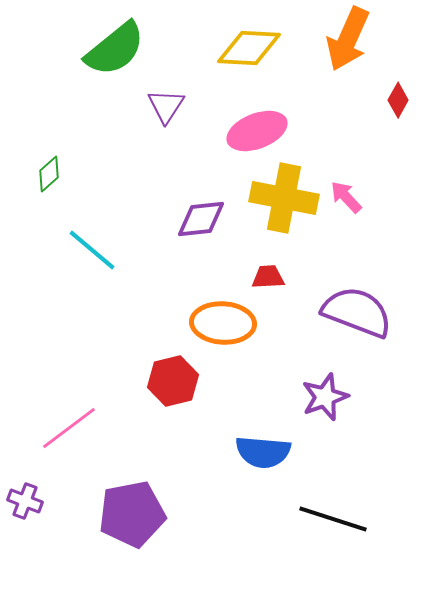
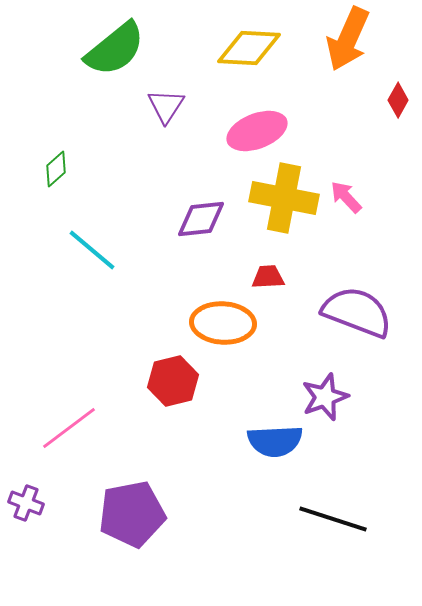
green diamond: moved 7 px right, 5 px up
blue semicircle: moved 12 px right, 11 px up; rotated 8 degrees counterclockwise
purple cross: moved 1 px right, 2 px down
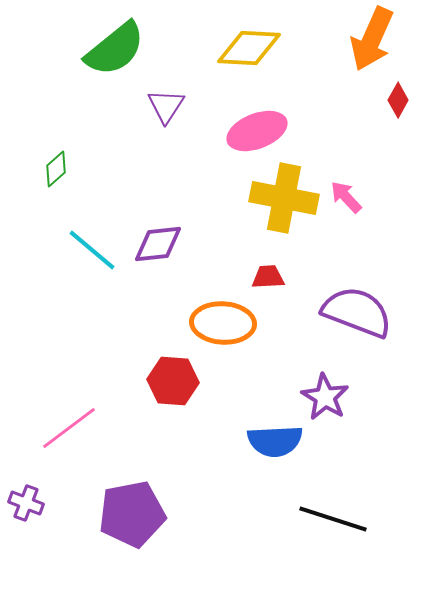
orange arrow: moved 24 px right
purple diamond: moved 43 px left, 25 px down
red hexagon: rotated 18 degrees clockwise
purple star: rotated 21 degrees counterclockwise
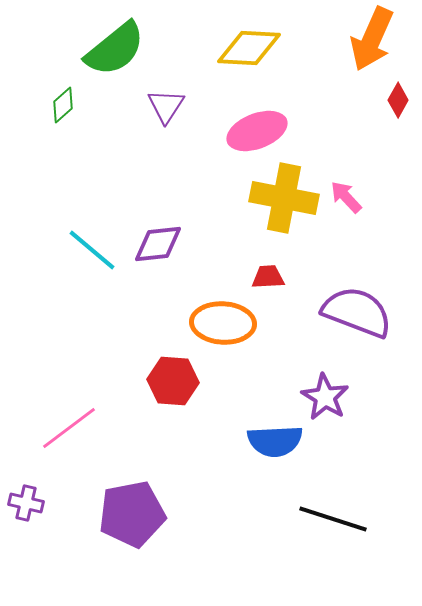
green diamond: moved 7 px right, 64 px up
purple cross: rotated 8 degrees counterclockwise
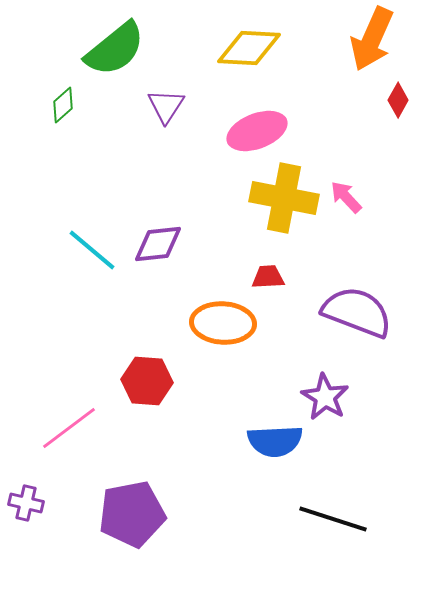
red hexagon: moved 26 px left
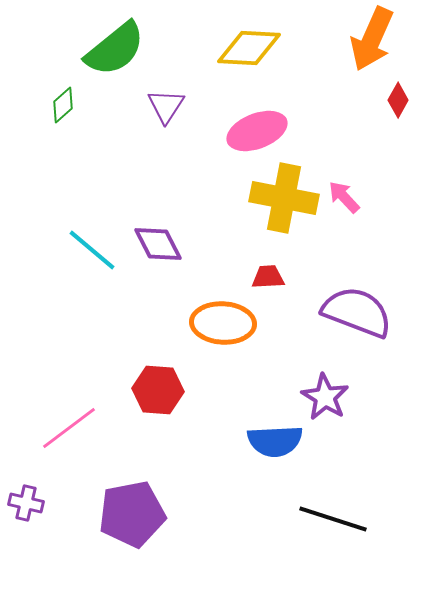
pink arrow: moved 2 px left
purple diamond: rotated 69 degrees clockwise
red hexagon: moved 11 px right, 9 px down
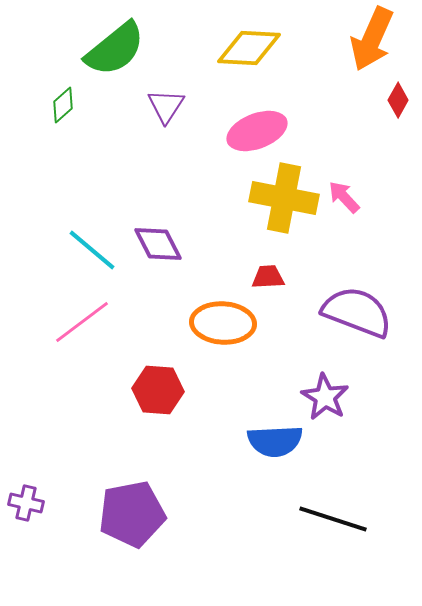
pink line: moved 13 px right, 106 px up
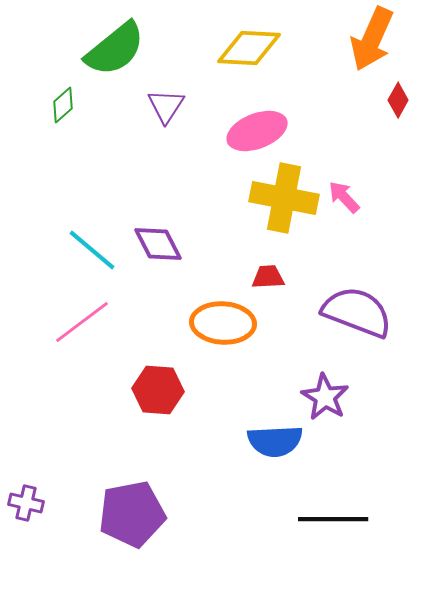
black line: rotated 18 degrees counterclockwise
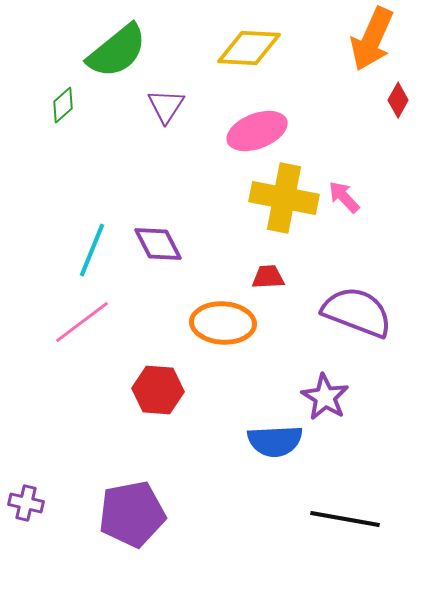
green semicircle: moved 2 px right, 2 px down
cyan line: rotated 72 degrees clockwise
black line: moved 12 px right; rotated 10 degrees clockwise
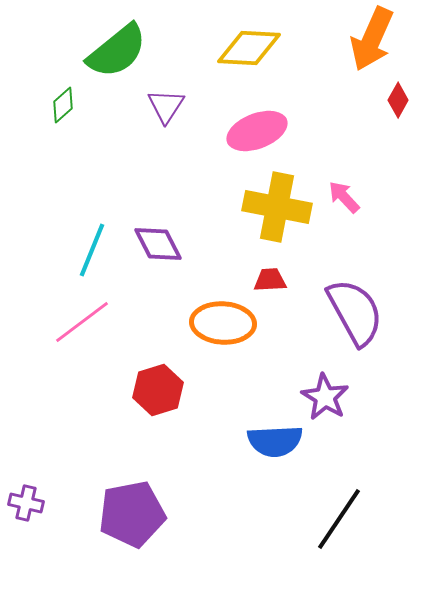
yellow cross: moved 7 px left, 9 px down
red trapezoid: moved 2 px right, 3 px down
purple semicircle: moved 2 px left; rotated 40 degrees clockwise
red hexagon: rotated 21 degrees counterclockwise
black line: moved 6 px left; rotated 66 degrees counterclockwise
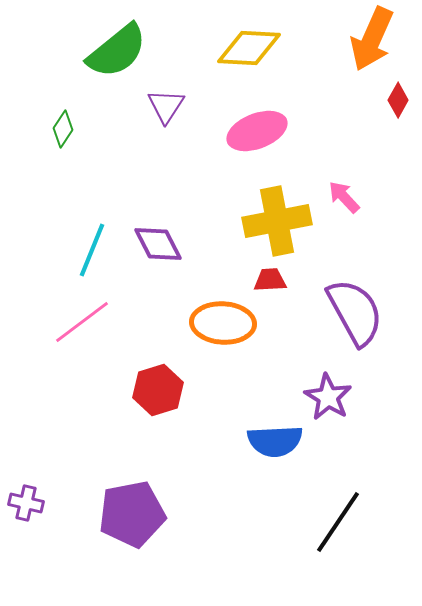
green diamond: moved 24 px down; rotated 15 degrees counterclockwise
yellow cross: moved 14 px down; rotated 22 degrees counterclockwise
purple star: moved 3 px right
black line: moved 1 px left, 3 px down
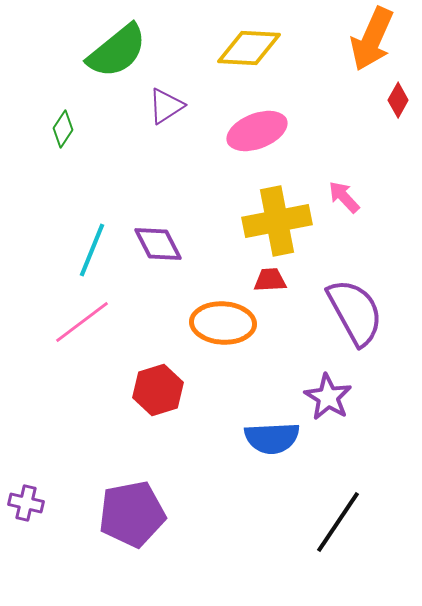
purple triangle: rotated 24 degrees clockwise
blue semicircle: moved 3 px left, 3 px up
